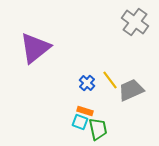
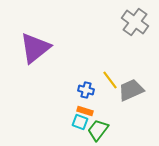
blue cross: moved 1 px left, 7 px down; rotated 28 degrees counterclockwise
green trapezoid: moved 1 px down; rotated 130 degrees counterclockwise
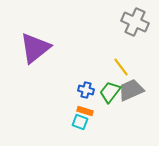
gray cross: rotated 12 degrees counterclockwise
yellow line: moved 11 px right, 13 px up
green trapezoid: moved 12 px right, 38 px up
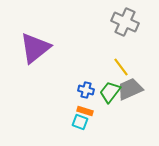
gray cross: moved 10 px left
gray trapezoid: moved 1 px left, 1 px up
